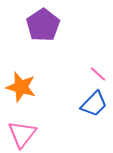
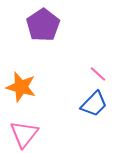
pink triangle: moved 2 px right
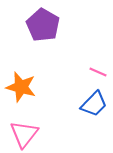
purple pentagon: rotated 8 degrees counterclockwise
pink line: moved 2 px up; rotated 18 degrees counterclockwise
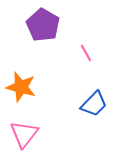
pink line: moved 12 px left, 19 px up; rotated 36 degrees clockwise
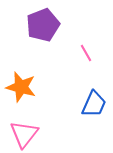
purple pentagon: rotated 20 degrees clockwise
blue trapezoid: rotated 20 degrees counterclockwise
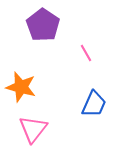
purple pentagon: rotated 16 degrees counterclockwise
pink triangle: moved 9 px right, 5 px up
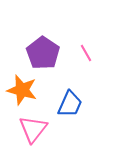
purple pentagon: moved 28 px down
orange star: moved 1 px right, 3 px down
blue trapezoid: moved 24 px left
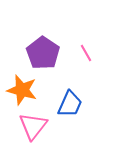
pink triangle: moved 3 px up
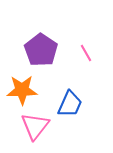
purple pentagon: moved 2 px left, 3 px up
orange star: rotated 16 degrees counterclockwise
pink triangle: moved 2 px right
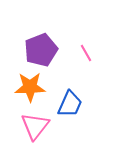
purple pentagon: rotated 16 degrees clockwise
orange star: moved 8 px right, 3 px up
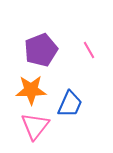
pink line: moved 3 px right, 3 px up
orange star: moved 1 px right, 3 px down
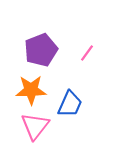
pink line: moved 2 px left, 3 px down; rotated 66 degrees clockwise
